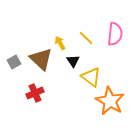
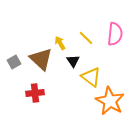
red cross: rotated 18 degrees clockwise
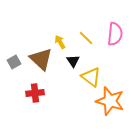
yellow arrow: moved 1 px up
orange star: rotated 12 degrees counterclockwise
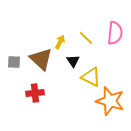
pink semicircle: moved 1 px up
yellow arrow: rotated 56 degrees clockwise
gray square: rotated 32 degrees clockwise
yellow triangle: rotated 10 degrees counterclockwise
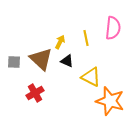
pink semicircle: moved 2 px left, 5 px up
yellow line: rotated 35 degrees clockwise
black triangle: moved 6 px left; rotated 32 degrees counterclockwise
red cross: rotated 24 degrees counterclockwise
